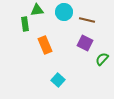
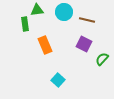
purple square: moved 1 px left, 1 px down
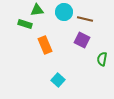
brown line: moved 2 px left, 1 px up
green rectangle: rotated 64 degrees counterclockwise
purple square: moved 2 px left, 4 px up
green semicircle: rotated 32 degrees counterclockwise
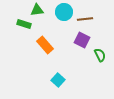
brown line: rotated 21 degrees counterclockwise
green rectangle: moved 1 px left
orange rectangle: rotated 18 degrees counterclockwise
green semicircle: moved 2 px left, 4 px up; rotated 144 degrees clockwise
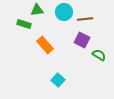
green semicircle: moved 1 px left; rotated 32 degrees counterclockwise
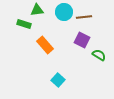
brown line: moved 1 px left, 2 px up
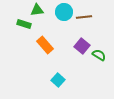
purple square: moved 6 px down; rotated 14 degrees clockwise
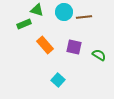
green triangle: rotated 24 degrees clockwise
green rectangle: rotated 40 degrees counterclockwise
purple square: moved 8 px left, 1 px down; rotated 28 degrees counterclockwise
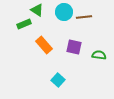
green triangle: rotated 16 degrees clockwise
orange rectangle: moved 1 px left
green semicircle: rotated 24 degrees counterclockwise
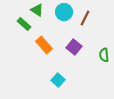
brown line: moved 1 px right, 1 px down; rotated 56 degrees counterclockwise
green rectangle: rotated 64 degrees clockwise
purple square: rotated 28 degrees clockwise
green semicircle: moved 5 px right; rotated 104 degrees counterclockwise
